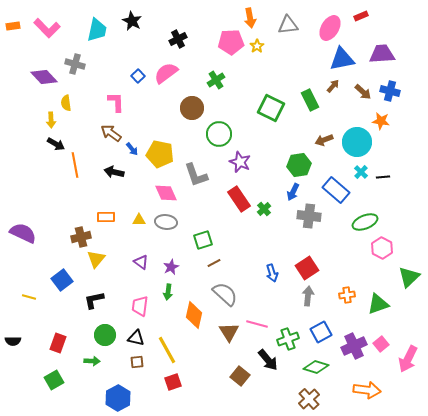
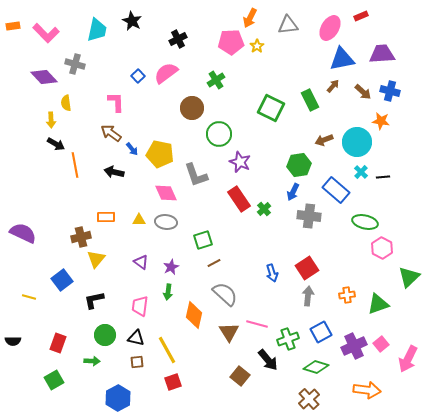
orange arrow at (250, 18): rotated 36 degrees clockwise
pink L-shape at (47, 28): moved 1 px left, 5 px down
green ellipse at (365, 222): rotated 35 degrees clockwise
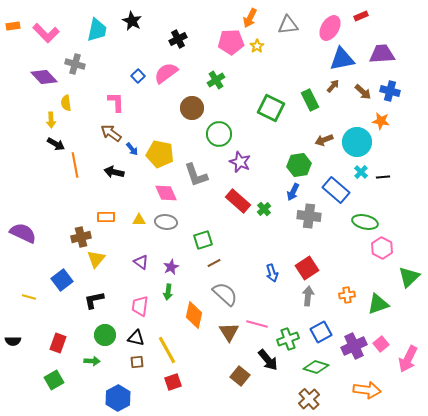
red rectangle at (239, 199): moved 1 px left, 2 px down; rotated 15 degrees counterclockwise
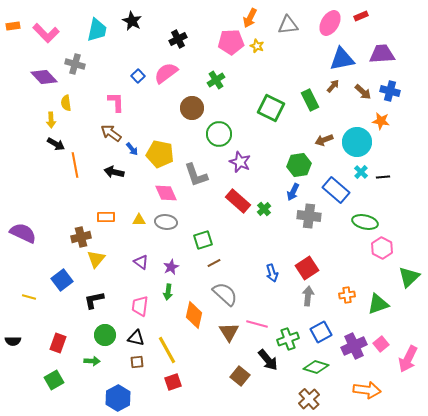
pink ellipse at (330, 28): moved 5 px up
yellow star at (257, 46): rotated 16 degrees counterclockwise
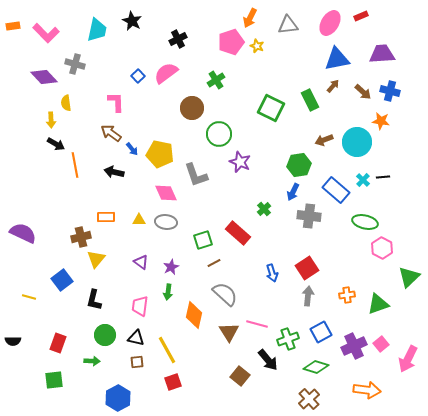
pink pentagon at (231, 42): rotated 15 degrees counterclockwise
blue triangle at (342, 59): moved 5 px left
cyan cross at (361, 172): moved 2 px right, 8 px down
red rectangle at (238, 201): moved 32 px down
black L-shape at (94, 300): rotated 65 degrees counterclockwise
green square at (54, 380): rotated 24 degrees clockwise
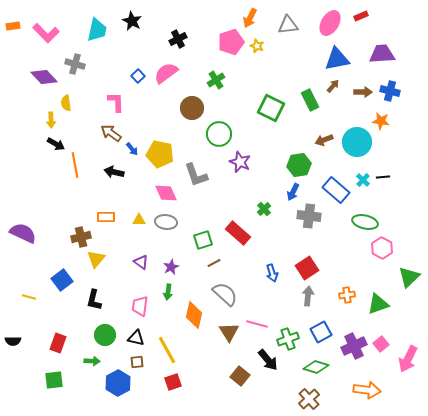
brown arrow at (363, 92): rotated 42 degrees counterclockwise
blue hexagon at (118, 398): moved 15 px up
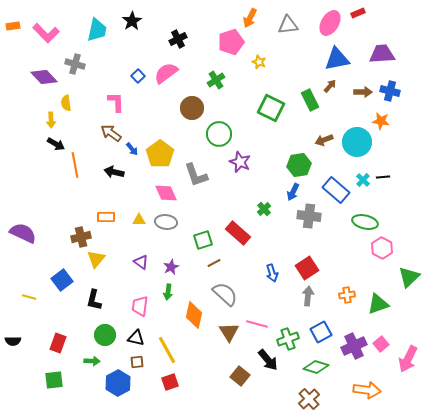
red rectangle at (361, 16): moved 3 px left, 3 px up
black star at (132, 21): rotated 12 degrees clockwise
yellow star at (257, 46): moved 2 px right, 16 px down
brown arrow at (333, 86): moved 3 px left
yellow pentagon at (160, 154): rotated 24 degrees clockwise
red square at (173, 382): moved 3 px left
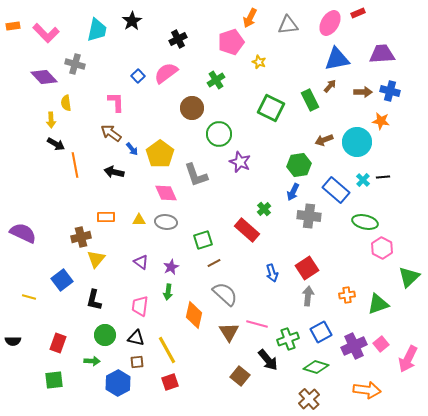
red rectangle at (238, 233): moved 9 px right, 3 px up
